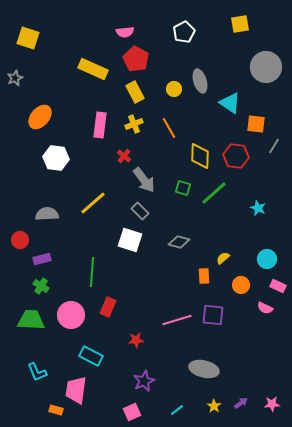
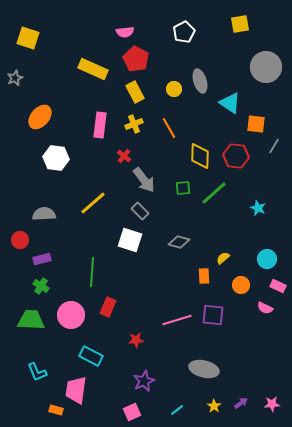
green square at (183, 188): rotated 21 degrees counterclockwise
gray semicircle at (47, 214): moved 3 px left
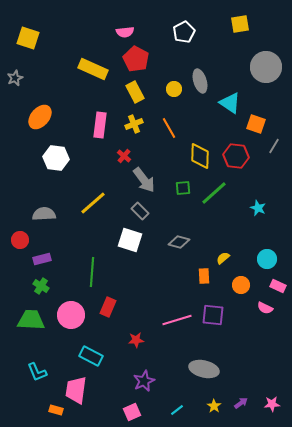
orange square at (256, 124): rotated 12 degrees clockwise
